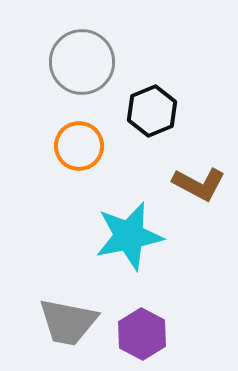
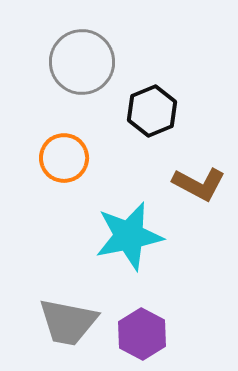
orange circle: moved 15 px left, 12 px down
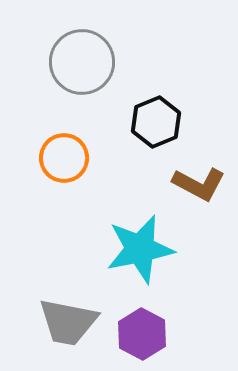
black hexagon: moved 4 px right, 11 px down
cyan star: moved 11 px right, 13 px down
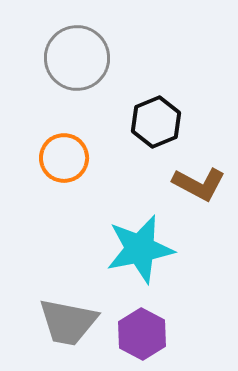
gray circle: moved 5 px left, 4 px up
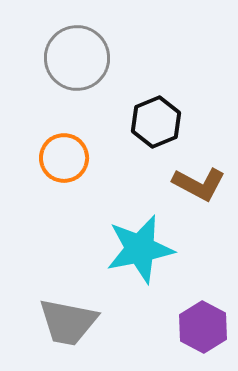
purple hexagon: moved 61 px right, 7 px up
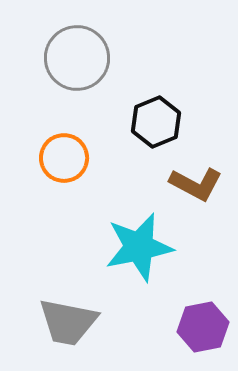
brown L-shape: moved 3 px left
cyan star: moved 1 px left, 2 px up
purple hexagon: rotated 21 degrees clockwise
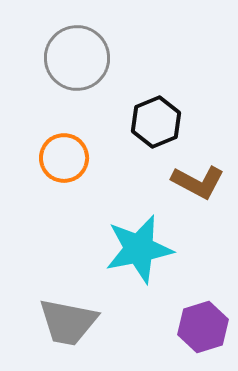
brown L-shape: moved 2 px right, 2 px up
cyan star: moved 2 px down
purple hexagon: rotated 6 degrees counterclockwise
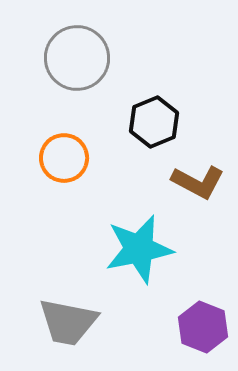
black hexagon: moved 2 px left
purple hexagon: rotated 21 degrees counterclockwise
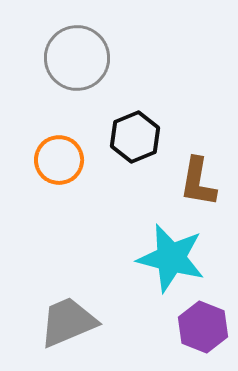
black hexagon: moved 19 px left, 15 px down
orange circle: moved 5 px left, 2 px down
brown L-shape: rotated 72 degrees clockwise
cyan star: moved 32 px right, 9 px down; rotated 26 degrees clockwise
gray trapezoid: rotated 146 degrees clockwise
